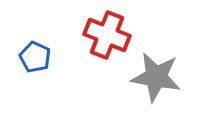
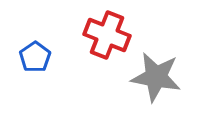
blue pentagon: rotated 12 degrees clockwise
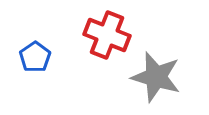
gray star: rotated 6 degrees clockwise
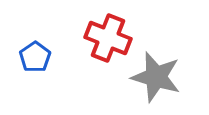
red cross: moved 1 px right, 3 px down
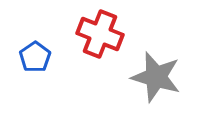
red cross: moved 8 px left, 4 px up
